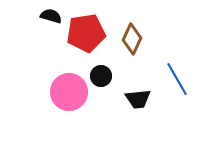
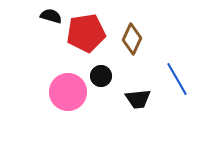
pink circle: moved 1 px left
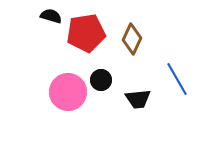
black circle: moved 4 px down
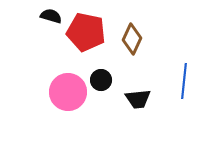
red pentagon: moved 1 px up; rotated 21 degrees clockwise
blue line: moved 7 px right, 2 px down; rotated 36 degrees clockwise
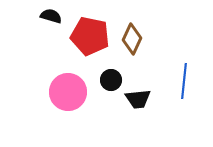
red pentagon: moved 4 px right, 4 px down
black circle: moved 10 px right
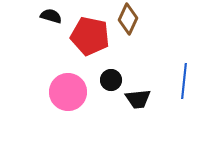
brown diamond: moved 4 px left, 20 px up
